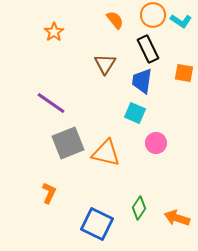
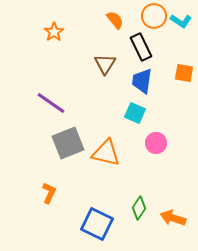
orange circle: moved 1 px right, 1 px down
black rectangle: moved 7 px left, 2 px up
orange arrow: moved 4 px left
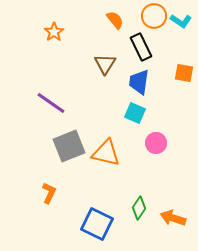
blue trapezoid: moved 3 px left, 1 px down
gray square: moved 1 px right, 3 px down
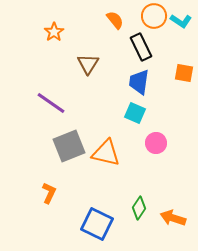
brown triangle: moved 17 px left
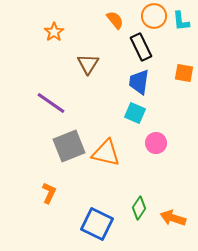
cyan L-shape: rotated 50 degrees clockwise
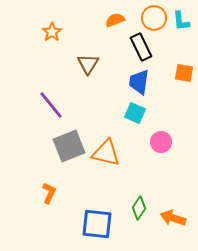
orange circle: moved 2 px down
orange semicircle: rotated 72 degrees counterclockwise
orange star: moved 2 px left
purple line: moved 2 px down; rotated 16 degrees clockwise
pink circle: moved 5 px right, 1 px up
blue square: rotated 20 degrees counterclockwise
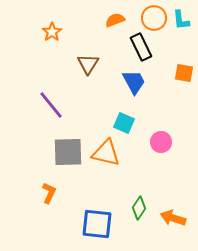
cyan L-shape: moved 1 px up
blue trapezoid: moved 5 px left; rotated 144 degrees clockwise
cyan square: moved 11 px left, 10 px down
gray square: moved 1 px left, 6 px down; rotated 20 degrees clockwise
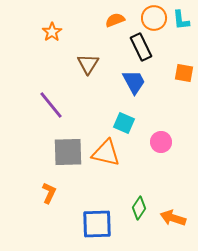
blue square: rotated 8 degrees counterclockwise
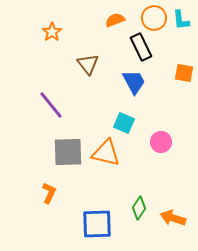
brown triangle: rotated 10 degrees counterclockwise
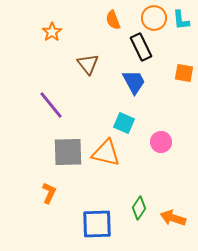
orange semicircle: moved 2 px left; rotated 90 degrees counterclockwise
